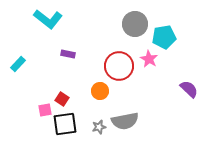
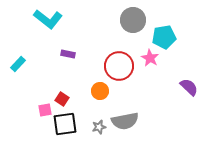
gray circle: moved 2 px left, 4 px up
pink star: moved 1 px right, 1 px up
purple semicircle: moved 2 px up
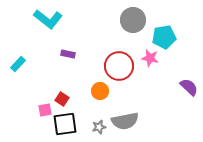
pink star: rotated 18 degrees counterclockwise
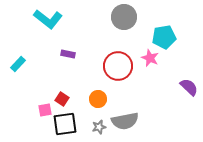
gray circle: moved 9 px left, 3 px up
pink star: rotated 12 degrees clockwise
red circle: moved 1 px left
orange circle: moved 2 px left, 8 px down
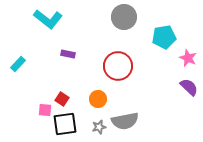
pink star: moved 38 px right
pink square: rotated 16 degrees clockwise
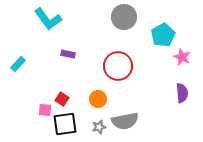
cyan L-shape: rotated 16 degrees clockwise
cyan pentagon: moved 1 px left, 2 px up; rotated 20 degrees counterclockwise
pink star: moved 6 px left, 1 px up
purple semicircle: moved 7 px left, 6 px down; rotated 42 degrees clockwise
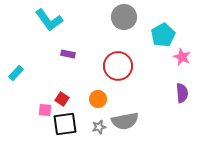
cyan L-shape: moved 1 px right, 1 px down
cyan rectangle: moved 2 px left, 9 px down
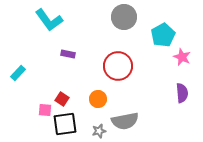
cyan rectangle: moved 2 px right
gray star: moved 4 px down
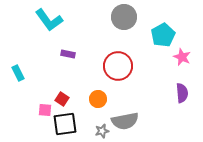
cyan rectangle: rotated 70 degrees counterclockwise
gray star: moved 3 px right
